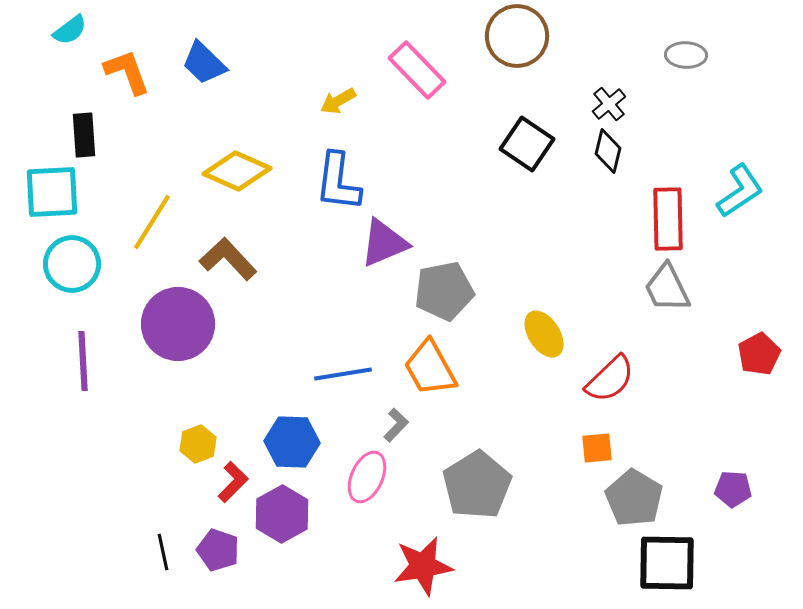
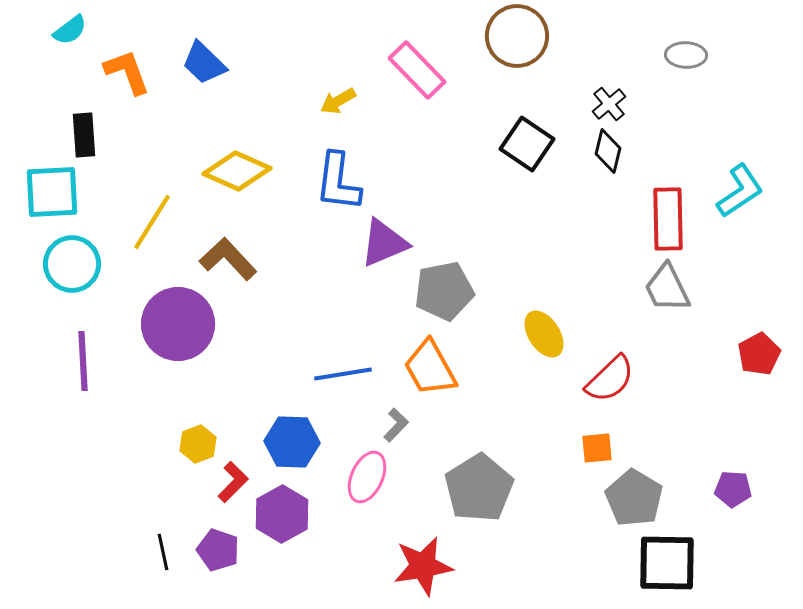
gray pentagon at (477, 485): moved 2 px right, 3 px down
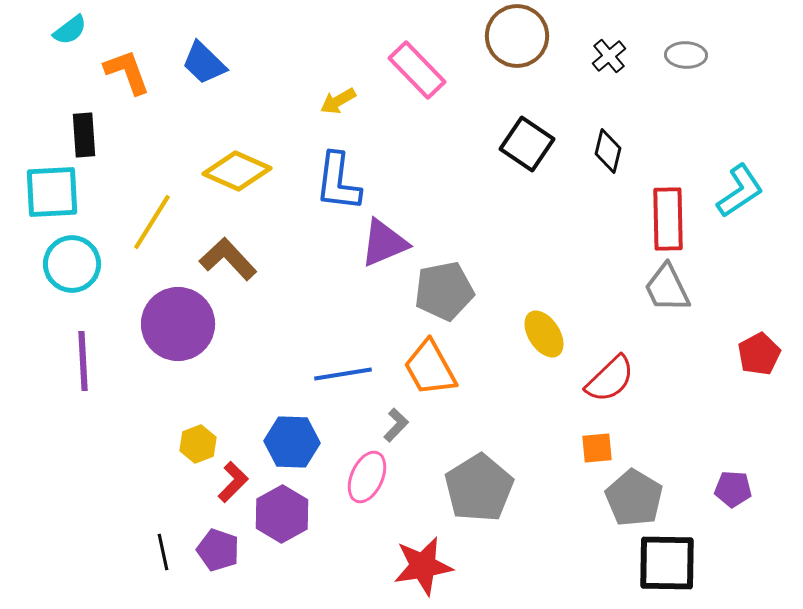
black cross at (609, 104): moved 48 px up
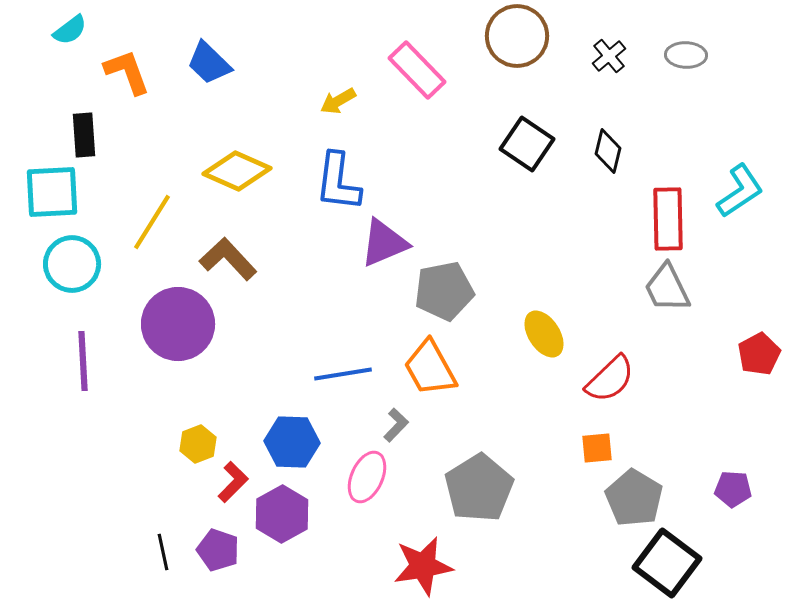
blue trapezoid at (204, 63): moved 5 px right
black square at (667, 563): rotated 36 degrees clockwise
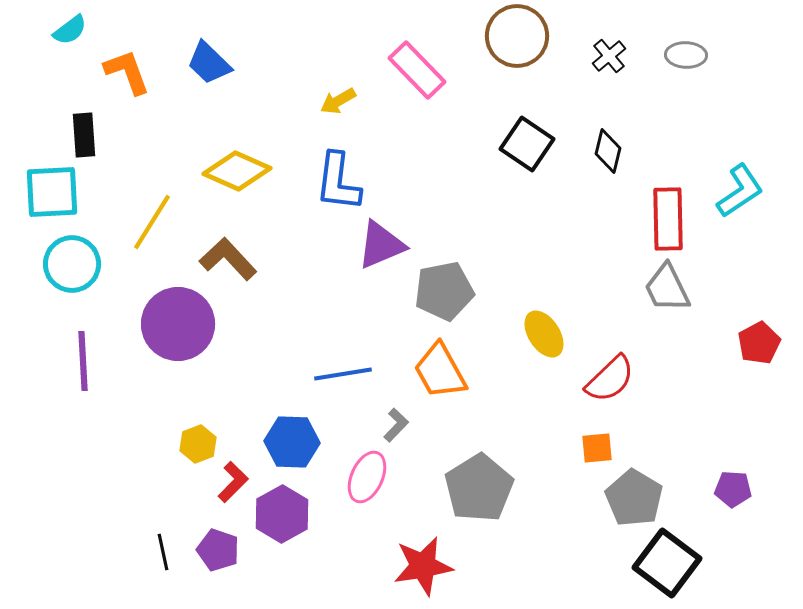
purple triangle at (384, 243): moved 3 px left, 2 px down
red pentagon at (759, 354): moved 11 px up
orange trapezoid at (430, 368): moved 10 px right, 3 px down
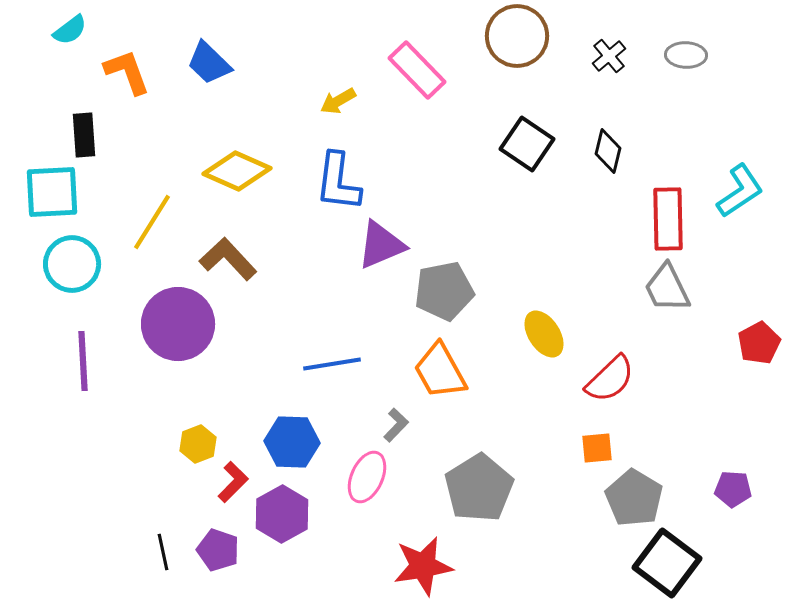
blue line at (343, 374): moved 11 px left, 10 px up
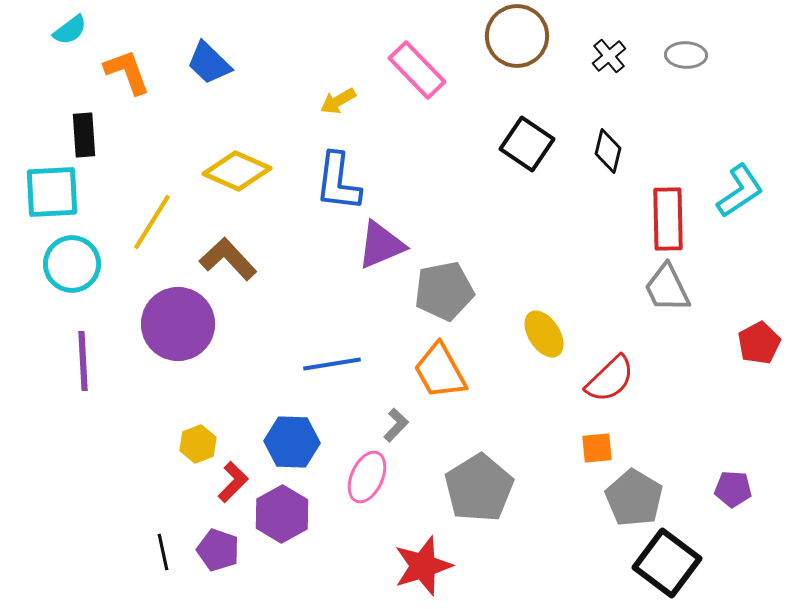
red star at (423, 566): rotated 8 degrees counterclockwise
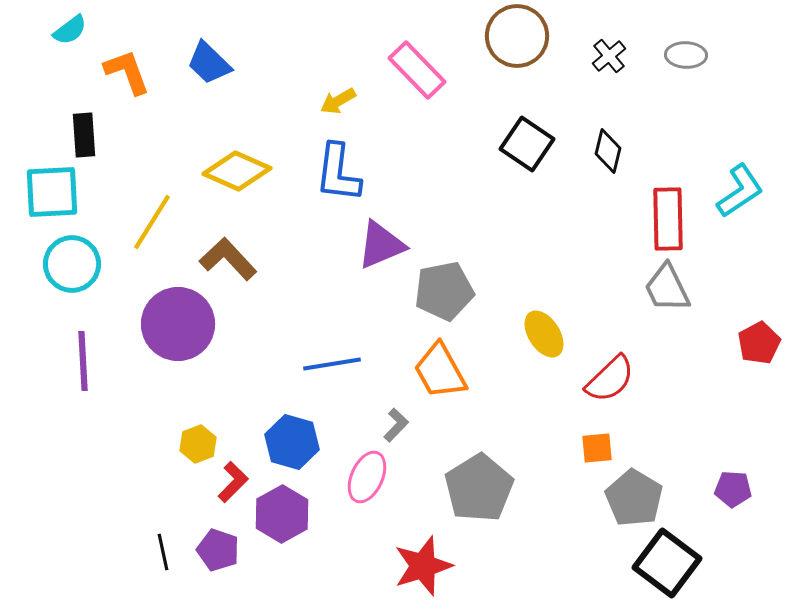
blue L-shape at (338, 182): moved 9 px up
blue hexagon at (292, 442): rotated 14 degrees clockwise
